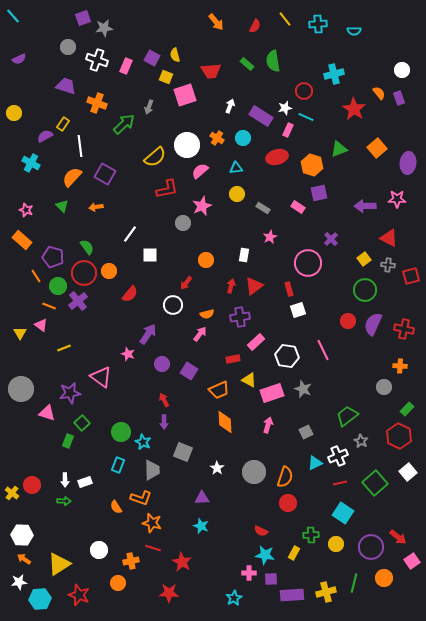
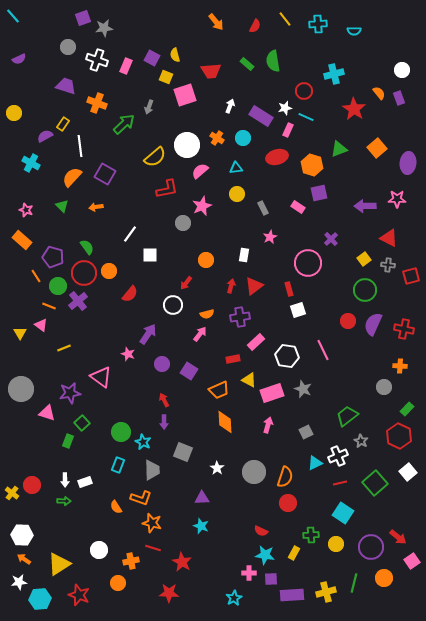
gray rectangle at (263, 208): rotated 32 degrees clockwise
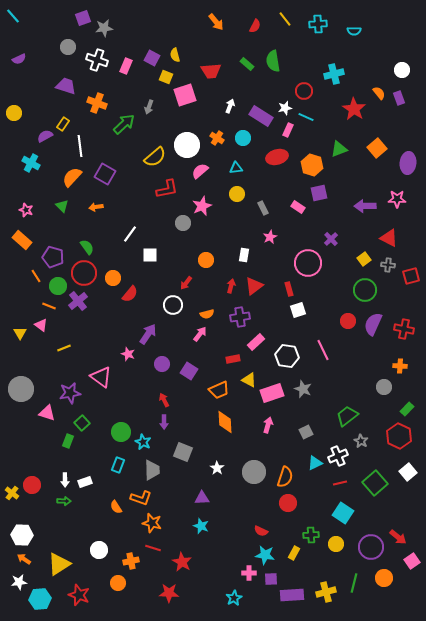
orange circle at (109, 271): moved 4 px right, 7 px down
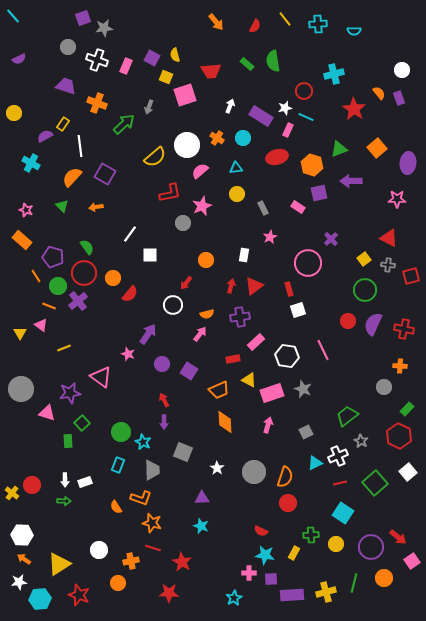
red L-shape at (167, 189): moved 3 px right, 4 px down
purple arrow at (365, 206): moved 14 px left, 25 px up
green rectangle at (68, 441): rotated 24 degrees counterclockwise
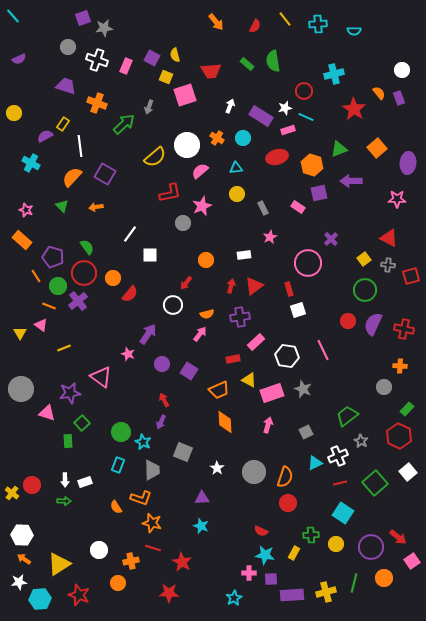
pink rectangle at (288, 130): rotated 48 degrees clockwise
white rectangle at (244, 255): rotated 72 degrees clockwise
purple arrow at (164, 422): moved 3 px left; rotated 24 degrees clockwise
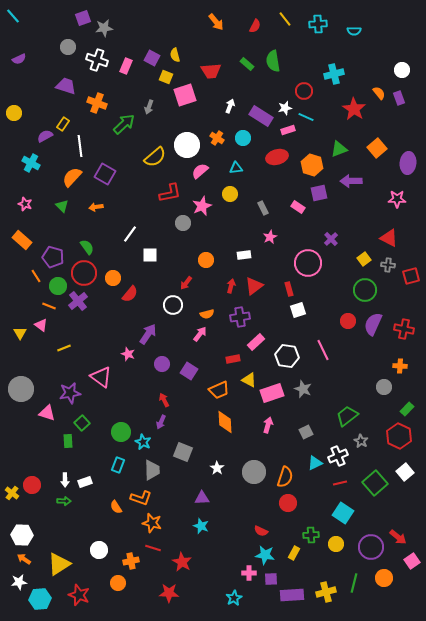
yellow circle at (237, 194): moved 7 px left
pink star at (26, 210): moved 1 px left, 6 px up
white square at (408, 472): moved 3 px left
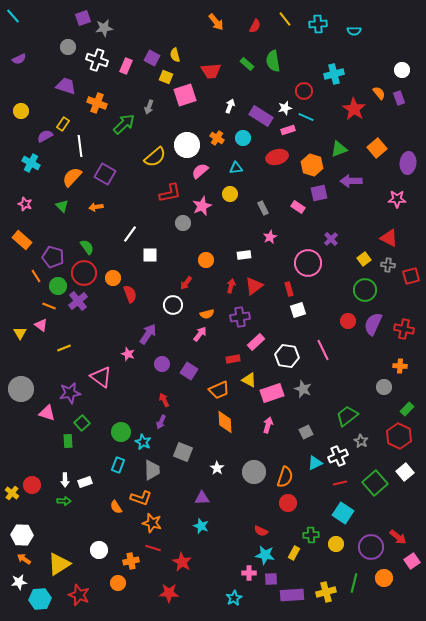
yellow circle at (14, 113): moved 7 px right, 2 px up
red semicircle at (130, 294): rotated 60 degrees counterclockwise
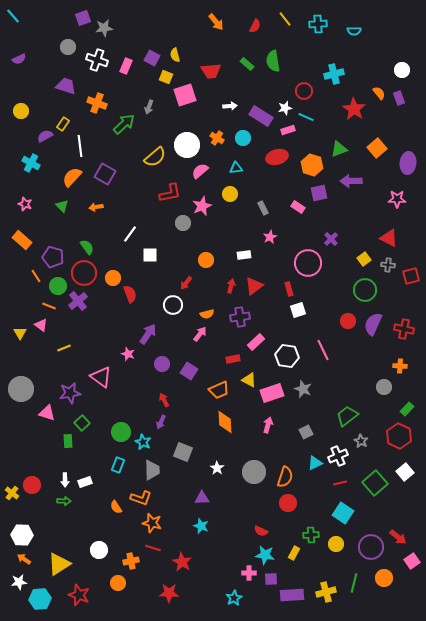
white arrow at (230, 106): rotated 64 degrees clockwise
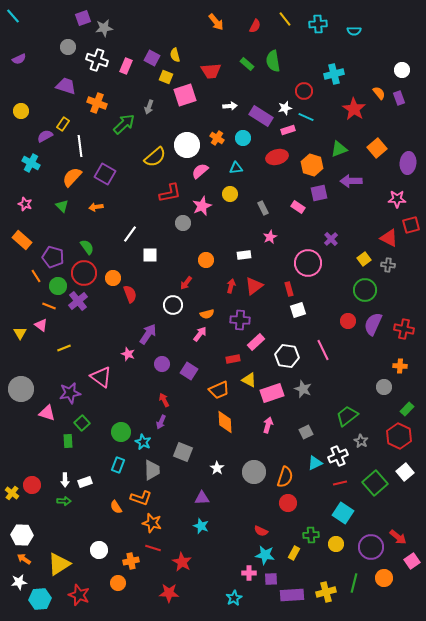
red square at (411, 276): moved 51 px up
purple cross at (240, 317): moved 3 px down; rotated 12 degrees clockwise
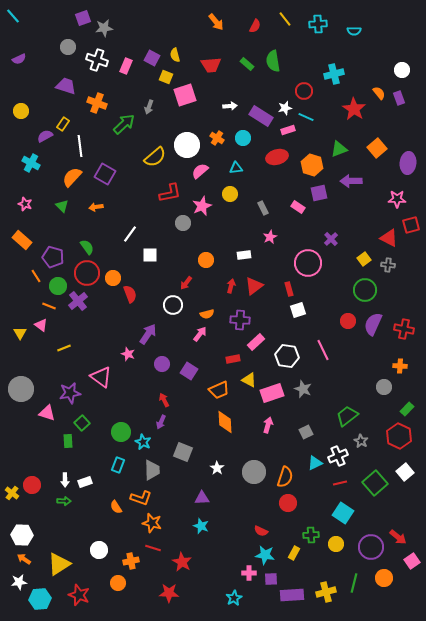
red trapezoid at (211, 71): moved 6 px up
red circle at (84, 273): moved 3 px right
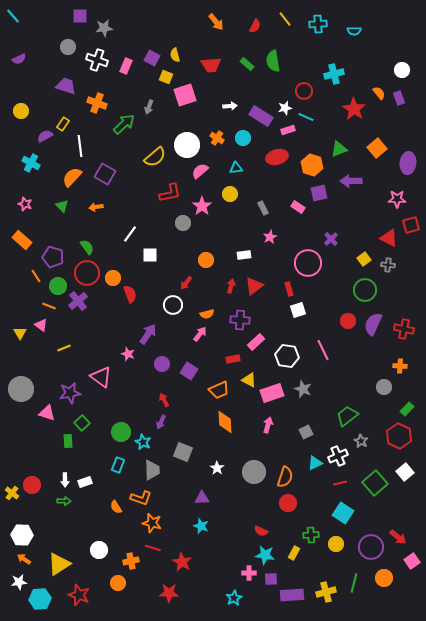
purple square at (83, 18): moved 3 px left, 2 px up; rotated 21 degrees clockwise
pink star at (202, 206): rotated 12 degrees counterclockwise
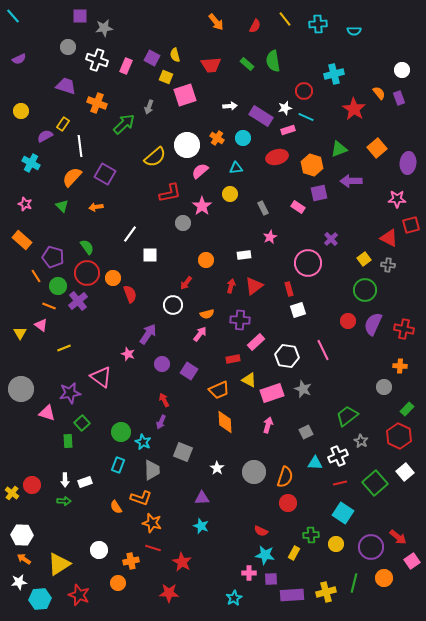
cyan triangle at (315, 463): rotated 28 degrees clockwise
